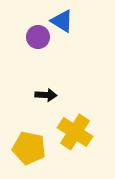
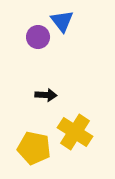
blue triangle: rotated 20 degrees clockwise
yellow pentagon: moved 5 px right
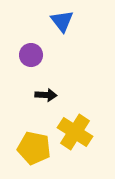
purple circle: moved 7 px left, 18 px down
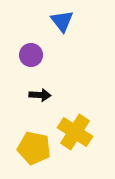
black arrow: moved 6 px left
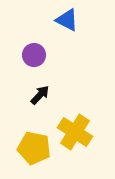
blue triangle: moved 5 px right, 1 px up; rotated 25 degrees counterclockwise
purple circle: moved 3 px right
black arrow: rotated 50 degrees counterclockwise
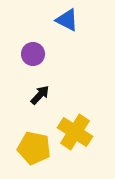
purple circle: moved 1 px left, 1 px up
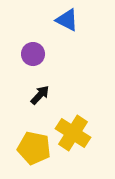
yellow cross: moved 2 px left, 1 px down
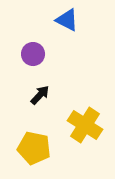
yellow cross: moved 12 px right, 8 px up
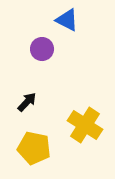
purple circle: moved 9 px right, 5 px up
black arrow: moved 13 px left, 7 px down
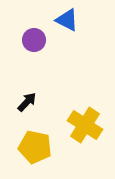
purple circle: moved 8 px left, 9 px up
yellow pentagon: moved 1 px right, 1 px up
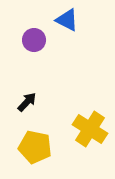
yellow cross: moved 5 px right, 4 px down
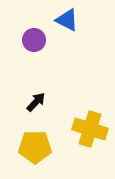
black arrow: moved 9 px right
yellow cross: rotated 16 degrees counterclockwise
yellow pentagon: rotated 12 degrees counterclockwise
